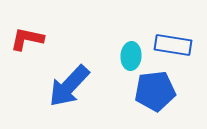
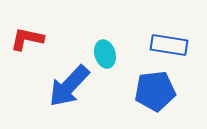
blue rectangle: moved 4 px left
cyan ellipse: moved 26 px left, 2 px up; rotated 20 degrees counterclockwise
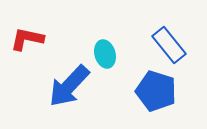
blue rectangle: rotated 42 degrees clockwise
blue pentagon: moved 1 px right; rotated 24 degrees clockwise
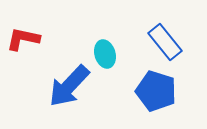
red L-shape: moved 4 px left
blue rectangle: moved 4 px left, 3 px up
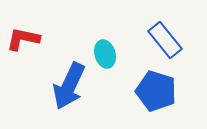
blue rectangle: moved 2 px up
blue arrow: rotated 18 degrees counterclockwise
